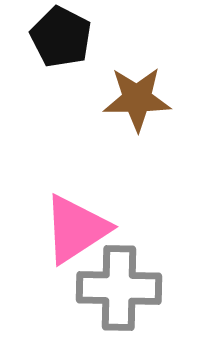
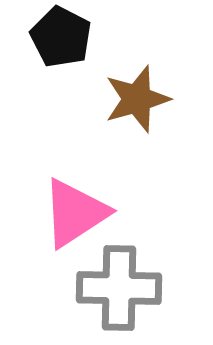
brown star: rotated 16 degrees counterclockwise
pink triangle: moved 1 px left, 16 px up
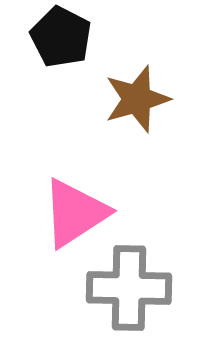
gray cross: moved 10 px right
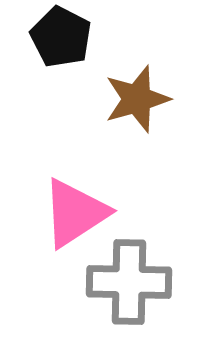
gray cross: moved 6 px up
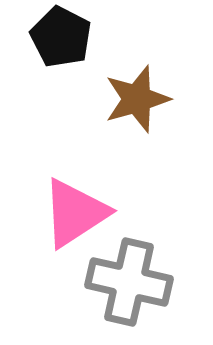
gray cross: rotated 12 degrees clockwise
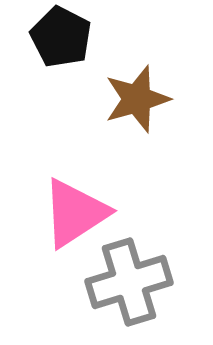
gray cross: rotated 30 degrees counterclockwise
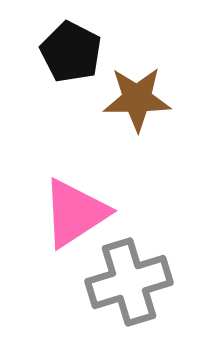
black pentagon: moved 10 px right, 15 px down
brown star: rotated 16 degrees clockwise
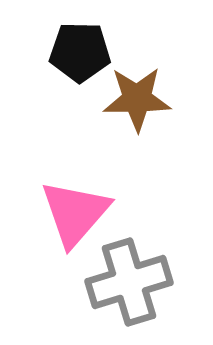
black pentagon: moved 9 px right; rotated 26 degrees counterclockwise
pink triangle: rotated 16 degrees counterclockwise
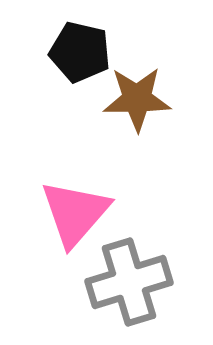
black pentagon: rotated 12 degrees clockwise
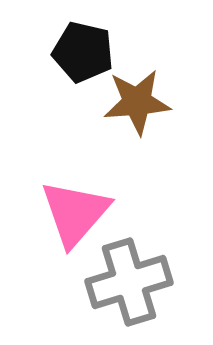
black pentagon: moved 3 px right
brown star: moved 3 px down; rotated 4 degrees counterclockwise
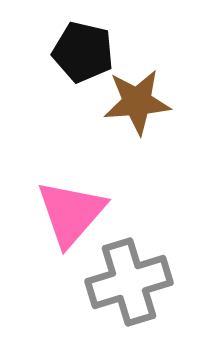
pink triangle: moved 4 px left
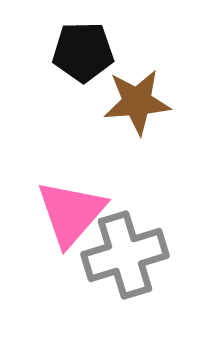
black pentagon: rotated 14 degrees counterclockwise
gray cross: moved 4 px left, 27 px up
